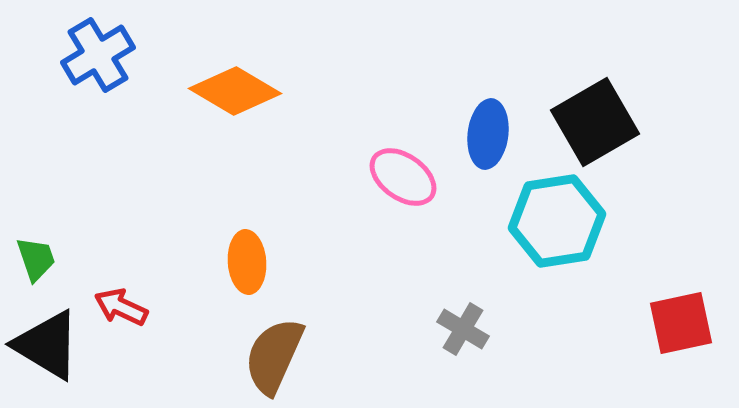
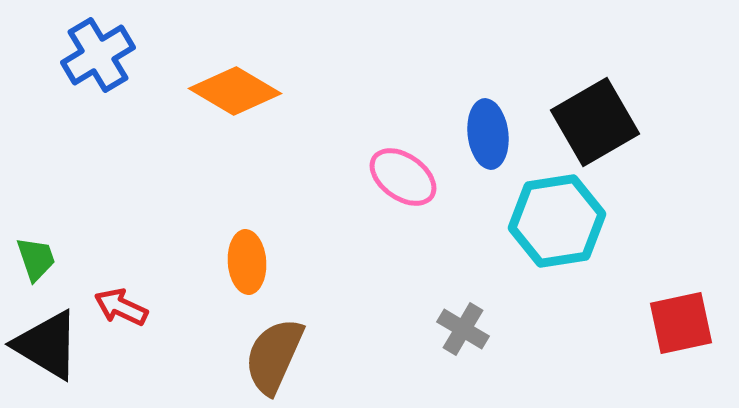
blue ellipse: rotated 14 degrees counterclockwise
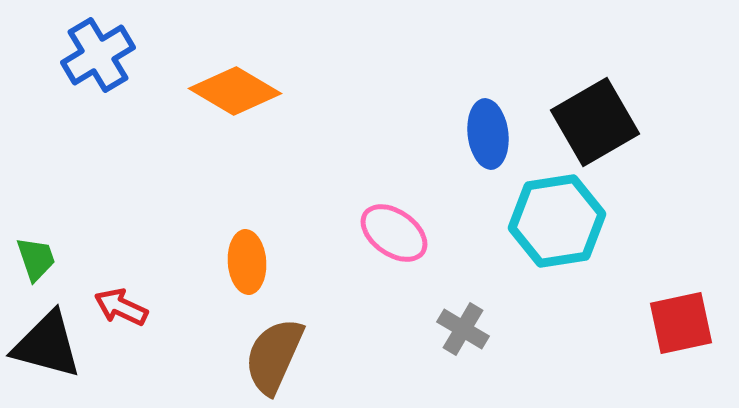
pink ellipse: moved 9 px left, 56 px down
black triangle: rotated 16 degrees counterclockwise
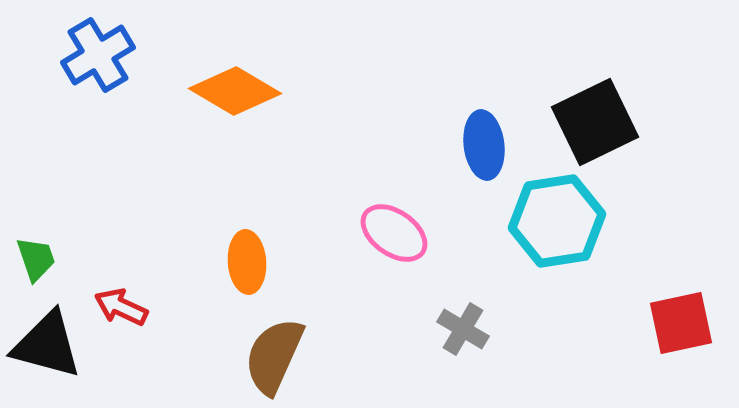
black square: rotated 4 degrees clockwise
blue ellipse: moved 4 px left, 11 px down
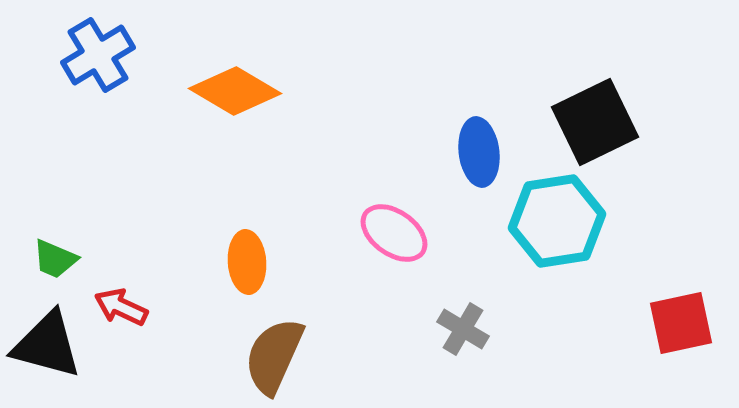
blue ellipse: moved 5 px left, 7 px down
green trapezoid: moved 19 px right; rotated 132 degrees clockwise
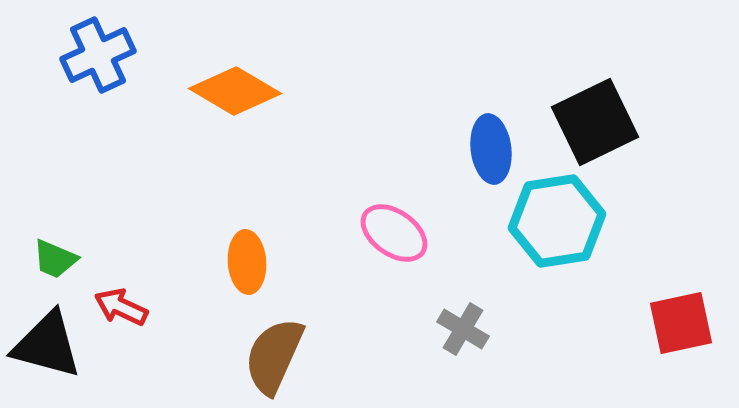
blue cross: rotated 6 degrees clockwise
blue ellipse: moved 12 px right, 3 px up
